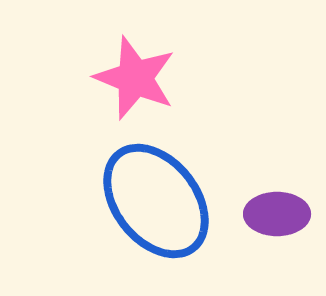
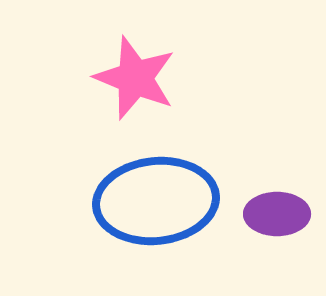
blue ellipse: rotated 58 degrees counterclockwise
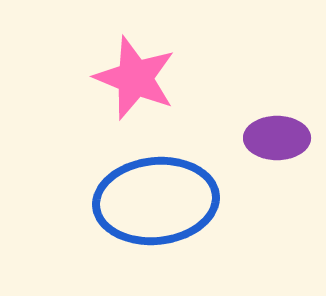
purple ellipse: moved 76 px up
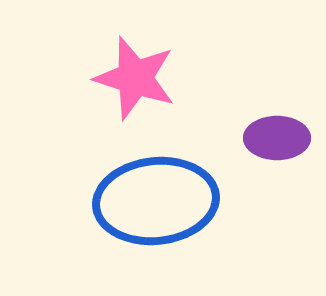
pink star: rotated 4 degrees counterclockwise
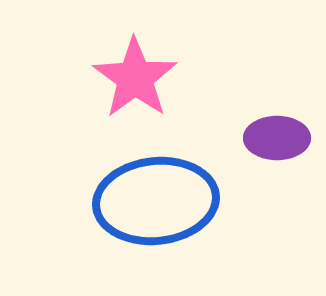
pink star: rotated 18 degrees clockwise
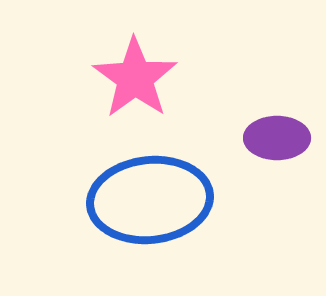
blue ellipse: moved 6 px left, 1 px up
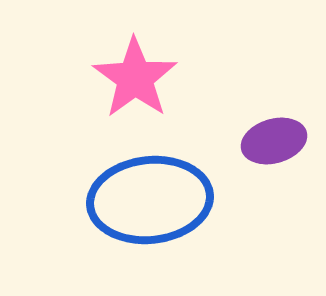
purple ellipse: moved 3 px left, 3 px down; rotated 16 degrees counterclockwise
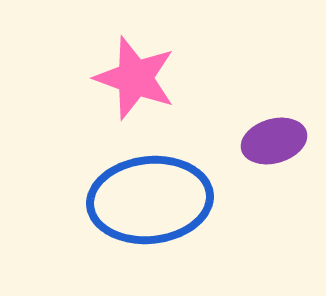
pink star: rotated 16 degrees counterclockwise
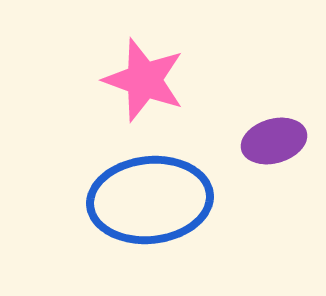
pink star: moved 9 px right, 2 px down
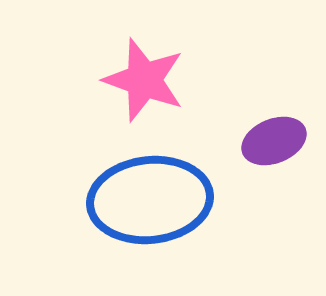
purple ellipse: rotated 6 degrees counterclockwise
